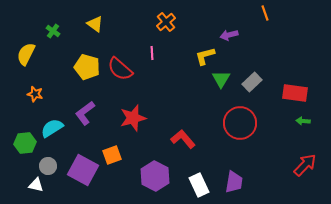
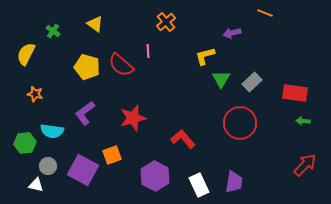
orange line: rotated 49 degrees counterclockwise
purple arrow: moved 3 px right, 2 px up
pink line: moved 4 px left, 2 px up
red semicircle: moved 1 px right, 4 px up
cyan semicircle: moved 3 px down; rotated 140 degrees counterclockwise
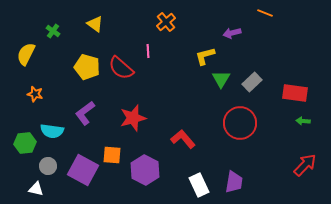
red semicircle: moved 3 px down
orange square: rotated 24 degrees clockwise
purple hexagon: moved 10 px left, 6 px up
white triangle: moved 4 px down
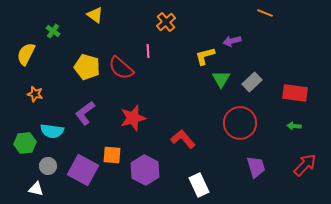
yellow triangle: moved 9 px up
purple arrow: moved 8 px down
green arrow: moved 9 px left, 5 px down
purple trapezoid: moved 22 px right, 15 px up; rotated 25 degrees counterclockwise
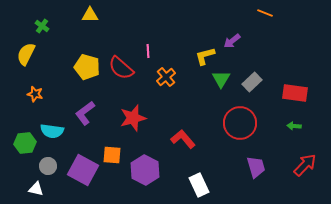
yellow triangle: moved 5 px left; rotated 36 degrees counterclockwise
orange cross: moved 55 px down
green cross: moved 11 px left, 5 px up
purple arrow: rotated 24 degrees counterclockwise
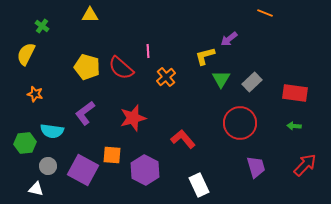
purple arrow: moved 3 px left, 2 px up
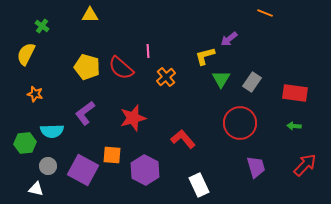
gray rectangle: rotated 12 degrees counterclockwise
cyan semicircle: rotated 10 degrees counterclockwise
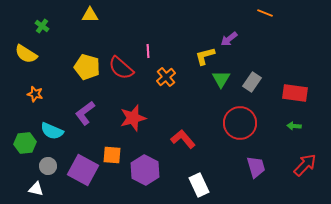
yellow semicircle: rotated 85 degrees counterclockwise
cyan semicircle: rotated 25 degrees clockwise
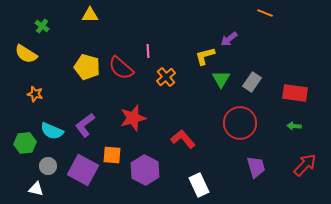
purple L-shape: moved 12 px down
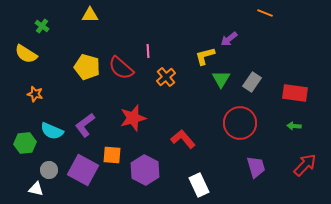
gray circle: moved 1 px right, 4 px down
